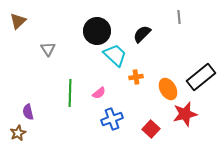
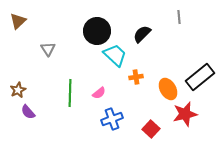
black rectangle: moved 1 px left
purple semicircle: rotated 28 degrees counterclockwise
brown star: moved 43 px up
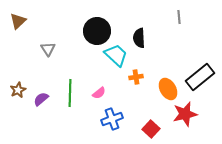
black semicircle: moved 3 px left, 4 px down; rotated 48 degrees counterclockwise
cyan trapezoid: moved 1 px right
purple semicircle: moved 13 px right, 13 px up; rotated 91 degrees clockwise
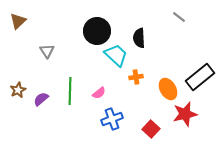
gray line: rotated 48 degrees counterclockwise
gray triangle: moved 1 px left, 2 px down
green line: moved 2 px up
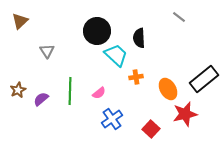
brown triangle: moved 2 px right
black rectangle: moved 4 px right, 2 px down
blue cross: rotated 15 degrees counterclockwise
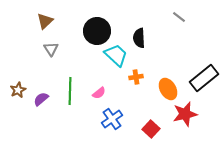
brown triangle: moved 25 px right
gray triangle: moved 4 px right, 2 px up
black rectangle: moved 1 px up
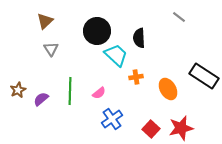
black rectangle: moved 2 px up; rotated 72 degrees clockwise
red star: moved 4 px left, 14 px down
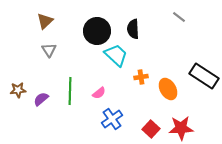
black semicircle: moved 6 px left, 9 px up
gray triangle: moved 2 px left, 1 px down
orange cross: moved 5 px right
brown star: rotated 21 degrees clockwise
red star: rotated 10 degrees clockwise
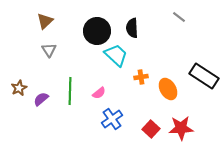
black semicircle: moved 1 px left, 1 px up
brown star: moved 1 px right, 2 px up; rotated 21 degrees counterclockwise
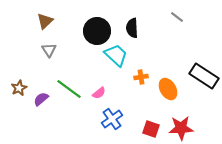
gray line: moved 2 px left
green line: moved 1 px left, 2 px up; rotated 56 degrees counterclockwise
red square: rotated 24 degrees counterclockwise
